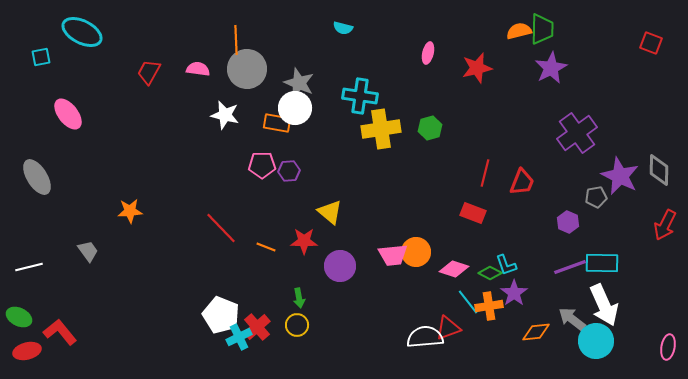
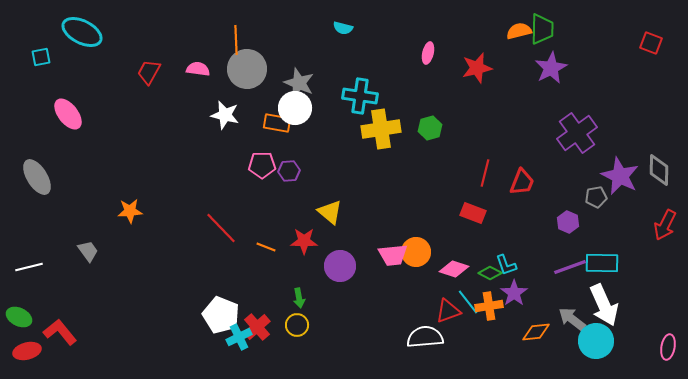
red triangle at (448, 328): moved 17 px up
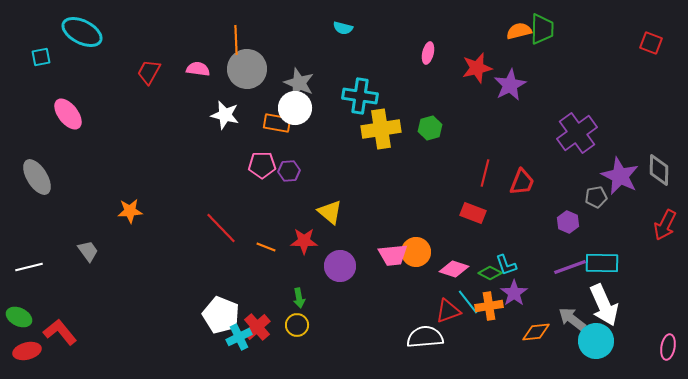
purple star at (551, 68): moved 41 px left, 17 px down
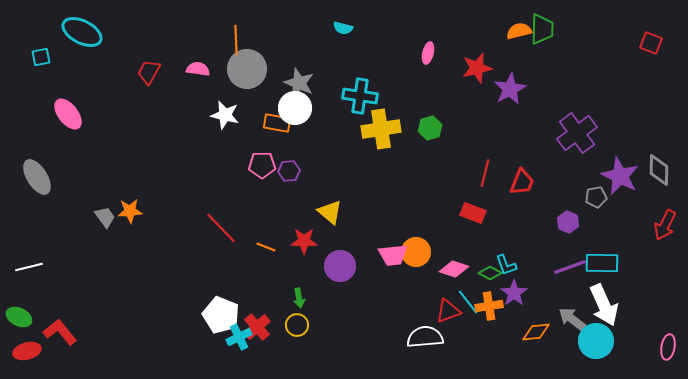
purple star at (510, 85): moved 4 px down
gray trapezoid at (88, 251): moved 17 px right, 34 px up
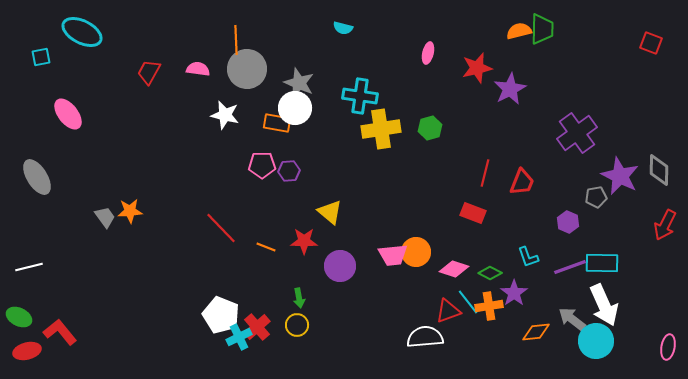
cyan L-shape at (506, 265): moved 22 px right, 8 px up
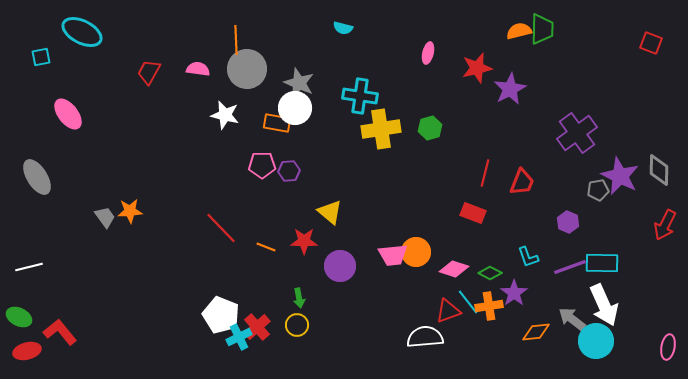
gray pentagon at (596, 197): moved 2 px right, 7 px up
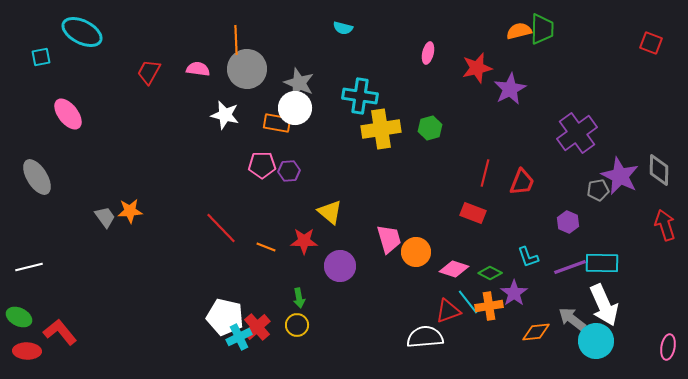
red arrow at (665, 225): rotated 136 degrees clockwise
pink trapezoid at (393, 255): moved 4 px left, 16 px up; rotated 100 degrees counterclockwise
white pentagon at (221, 315): moved 4 px right, 2 px down; rotated 9 degrees counterclockwise
red ellipse at (27, 351): rotated 16 degrees clockwise
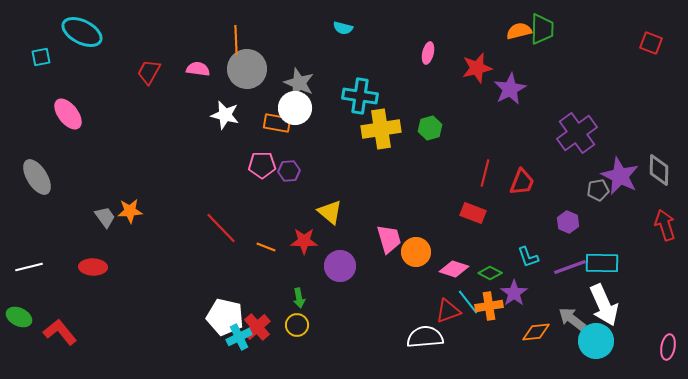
red ellipse at (27, 351): moved 66 px right, 84 px up
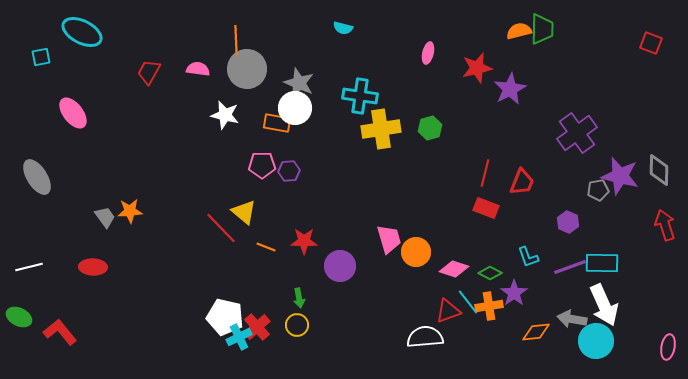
pink ellipse at (68, 114): moved 5 px right, 1 px up
purple star at (620, 176): rotated 12 degrees counterclockwise
yellow triangle at (330, 212): moved 86 px left
red rectangle at (473, 213): moved 13 px right, 5 px up
gray arrow at (572, 319): rotated 28 degrees counterclockwise
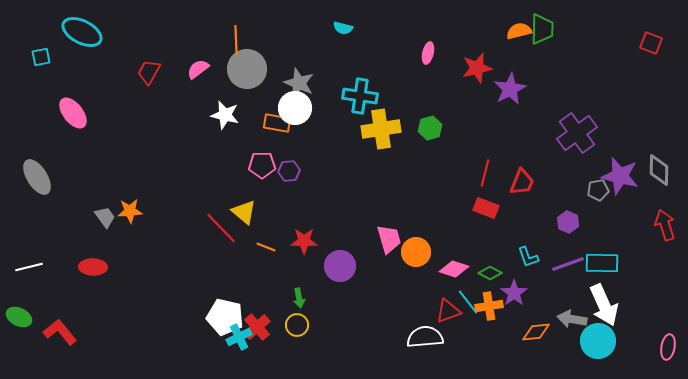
pink semicircle at (198, 69): rotated 45 degrees counterclockwise
purple line at (570, 267): moved 2 px left, 3 px up
cyan circle at (596, 341): moved 2 px right
